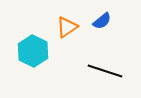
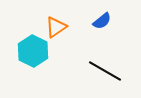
orange triangle: moved 11 px left
black line: rotated 12 degrees clockwise
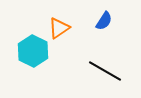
blue semicircle: moved 2 px right; rotated 18 degrees counterclockwise
orange triangle: moved 3 px right, 1 px down
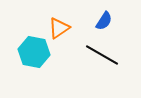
cyan hexagon: moved 1 px right, 1 px down; rotated 16 degrees counterclockwise
black line: moved 3 px left, 16 px up
